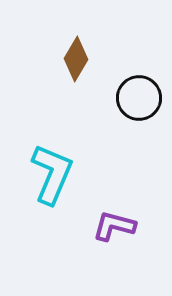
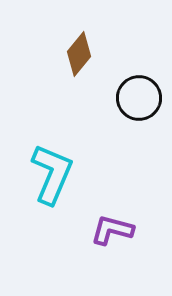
brown diamond: moved 3 px right, 5 px up; rotated 9 degrees clockwise
purple L-shape: moved 2 px left, 4 px down
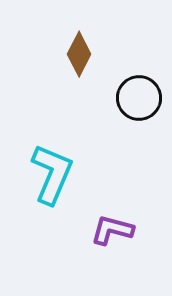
brown diamond: rotated 12 degrees counterclockwise
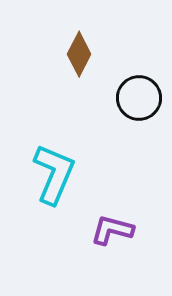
cyan L-shape: moved 2 px right
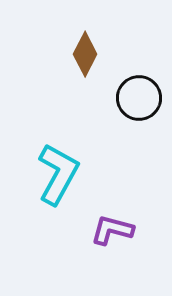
brown diamond: moved 6 px right
cyan L-shape: moved 4 px right; rotated 6 degrees clockwise
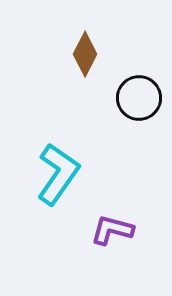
cyan L-shape: rotated 6 degrees clockwise
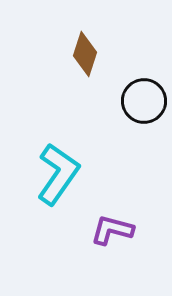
brown diamond: rotated 9 degrees counterclockwise
black circle: moved 5 px right, 3 px down
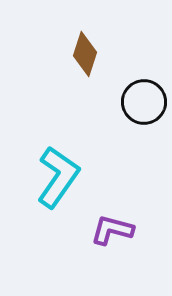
black circle: moved 1 px down
cyan L-shape: moved 3 px down
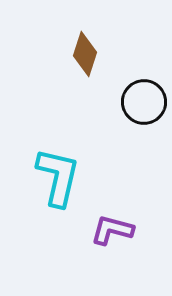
cyan L-shape: rotated 22 degrees counterclockwise
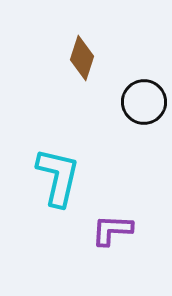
brown diamond: moved 3 px left, 4 px down
purple L-shape: rotated 12 degrees counterclockwise
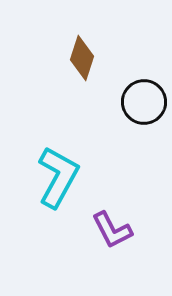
cyan L-shape: rotated 16 degrees clockwise
purple L-shape: rotated 120 degrees counterclockwise
